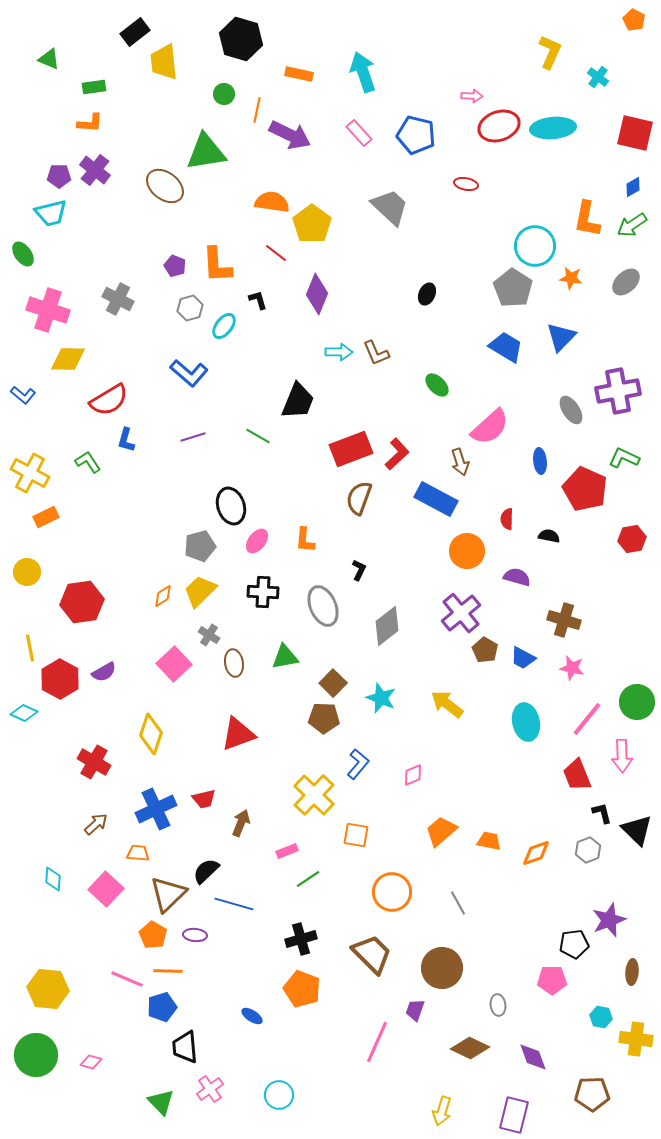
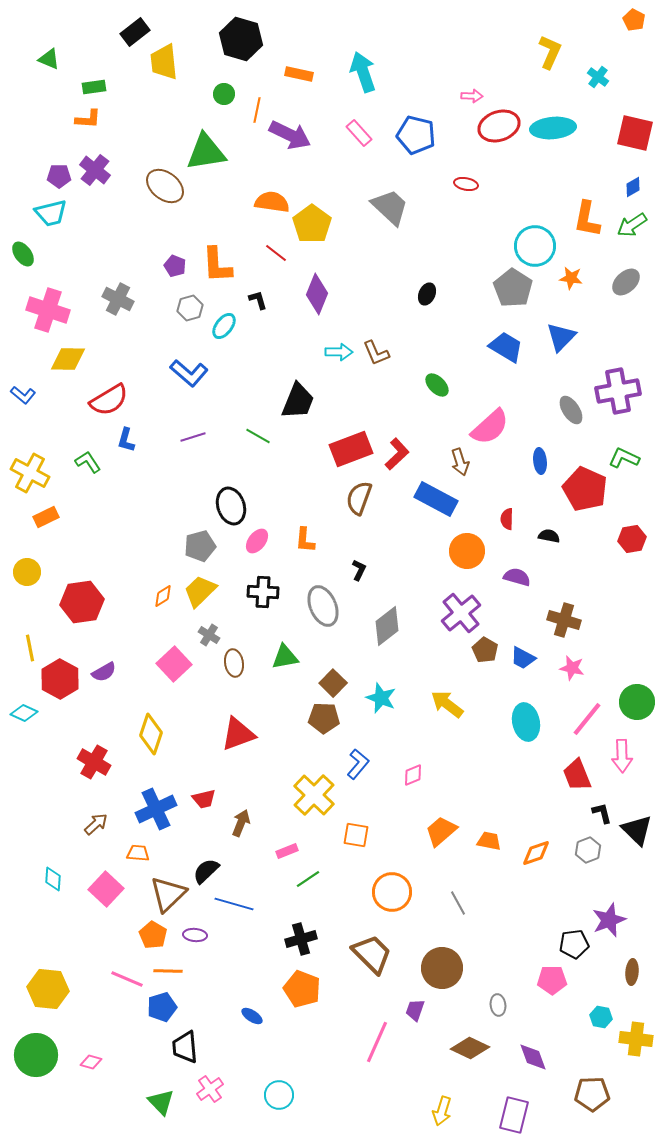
orange L-shape at (90, 123): moved 2 px left, 4 px up
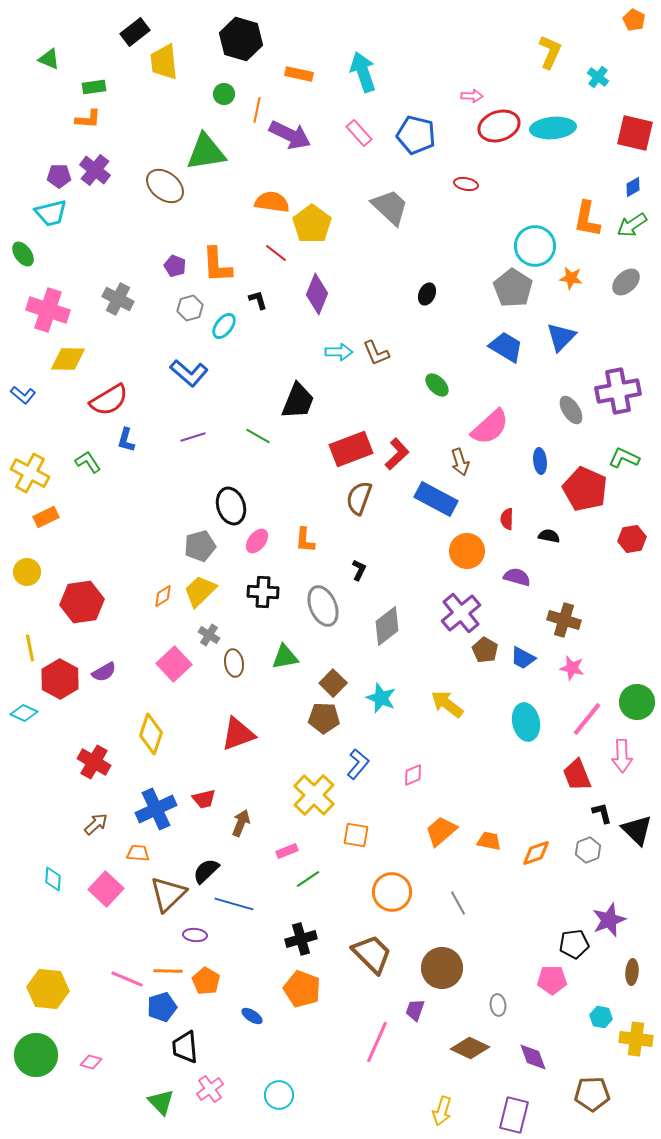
orange pentagon at (153, 935): moved 53 px right, 46 px down
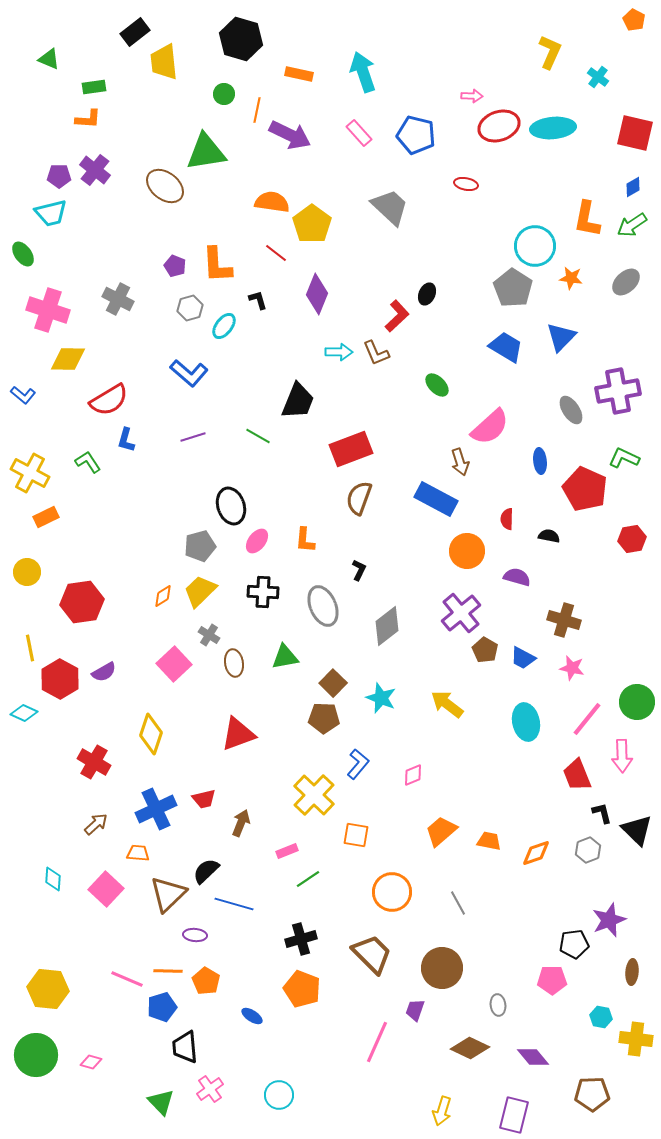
red L-shape at (397, 454): moved 138 px up
purple diamond at (533, 1057): rotated 20 degrees counterclockwise
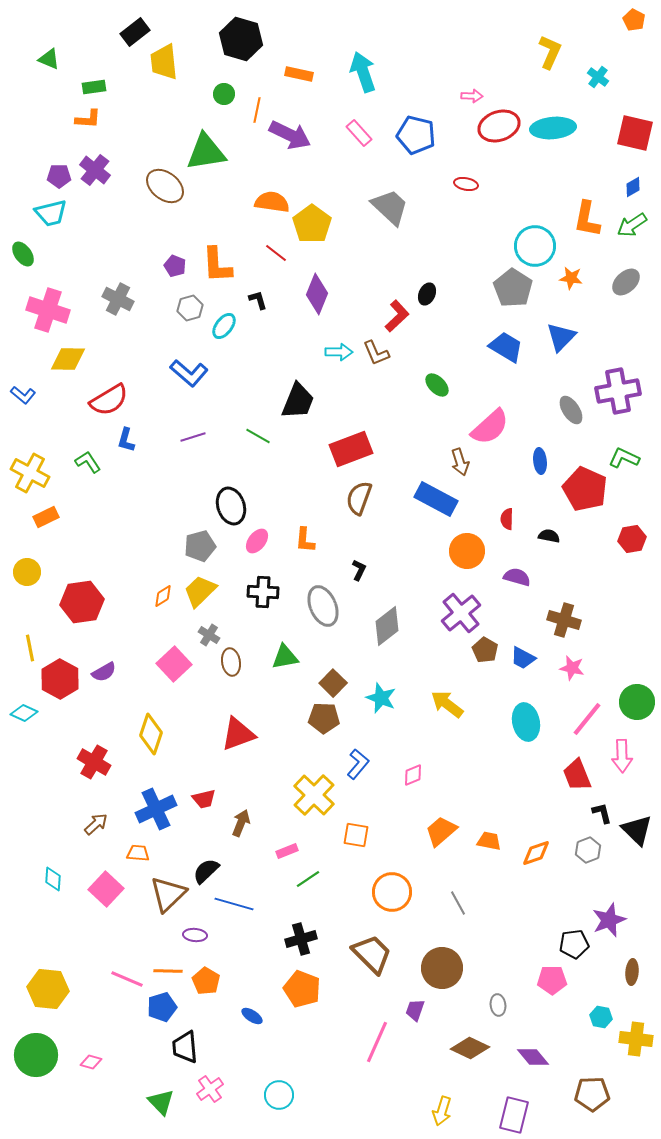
brown ellipse at (234, 663): moved 3 px left, 1 px up
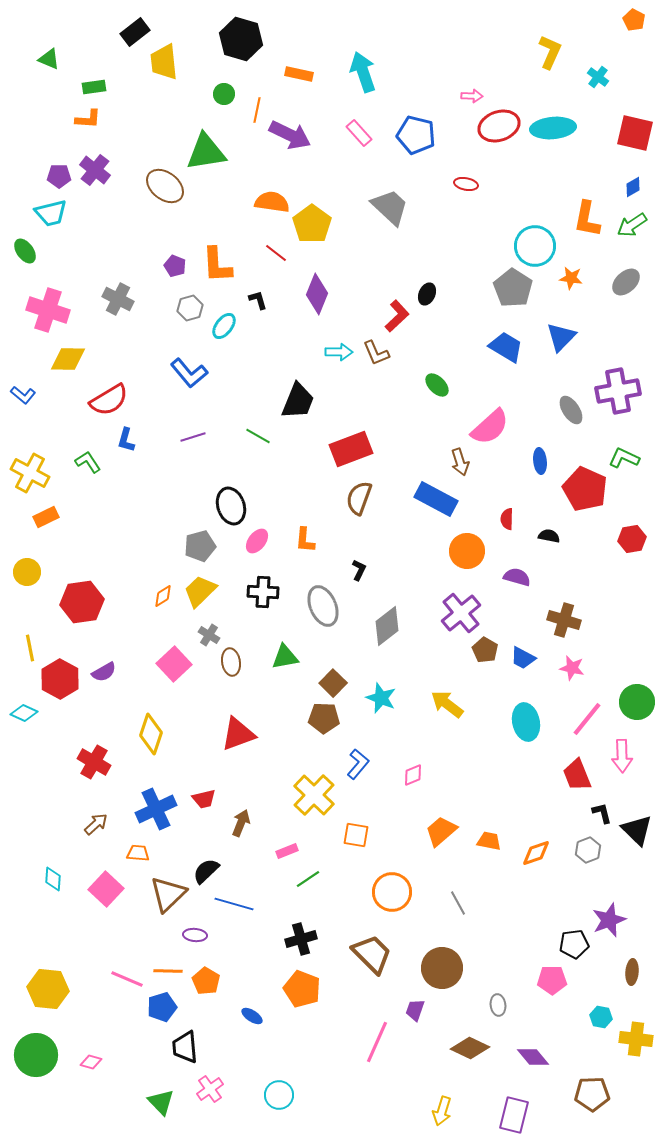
green ellipse at (23, 254): moved 2 px right, 3 px up
blue L-shape at (189, 373): rotated 9 degrees clockwise
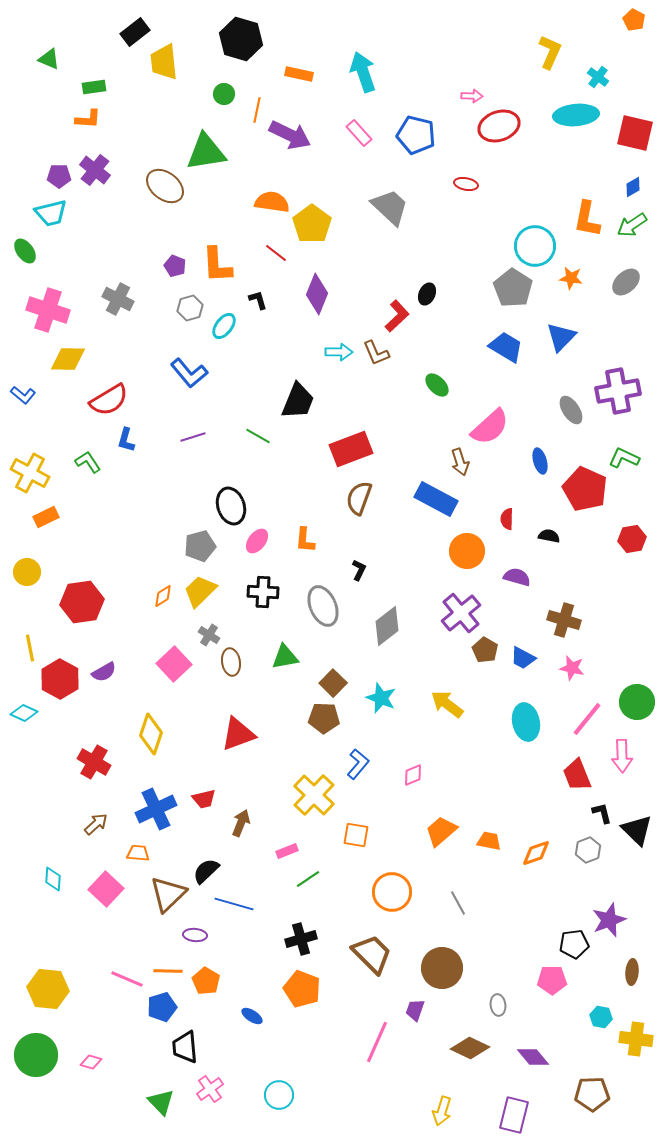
cyan ellipse at (553, 128): moved 23 px right, 13 px up
blue ellipse at (540, 461): rotated 10 degrees counterclockwise
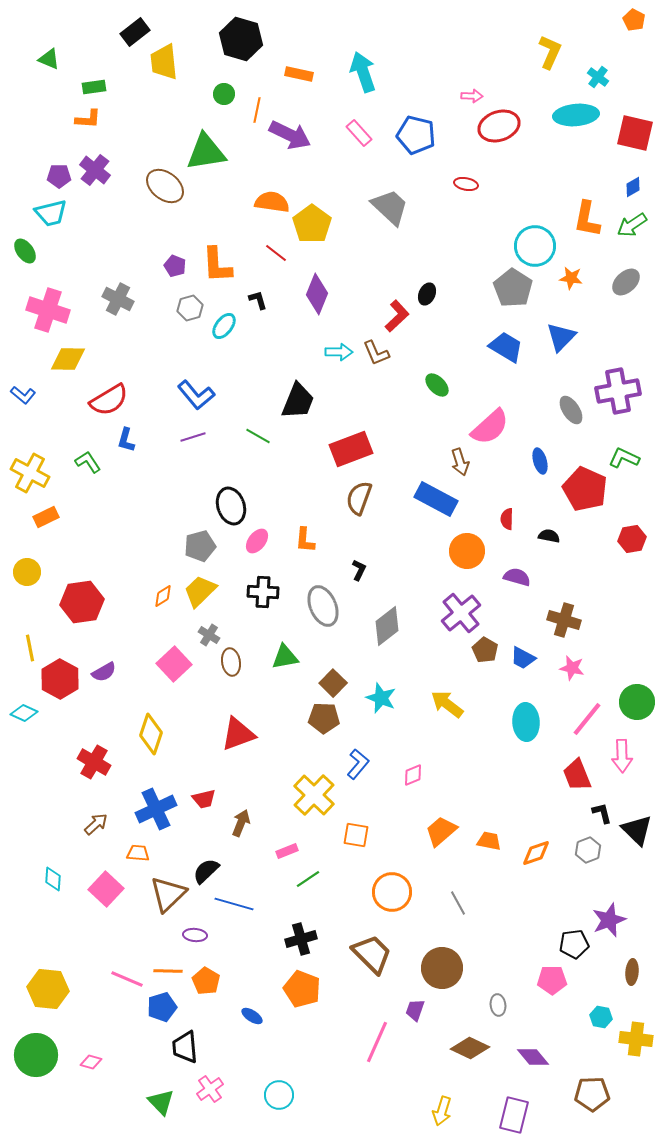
blue L-shape at (189, 373): moved 7 px right, 22 px down
cyan ellipse at (526, 722): rotated 9 degrees clockwise
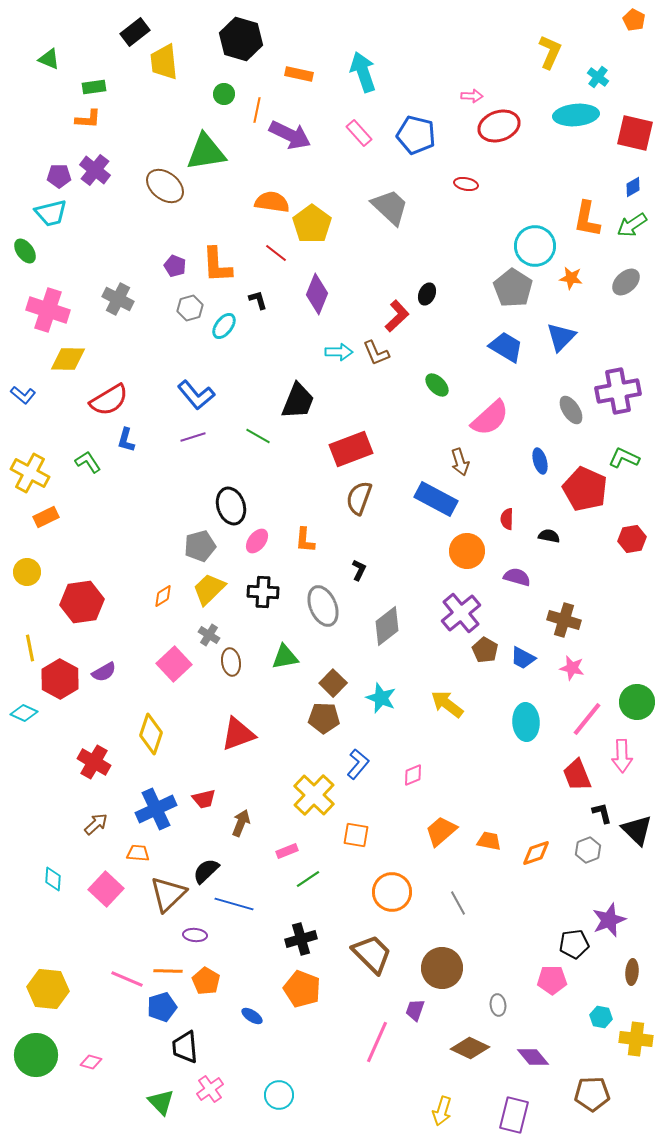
pink semicircle at (490, 427): moved 9 px up
yellow trapezoid at (200, 591): moved 9 px right, 2 px up
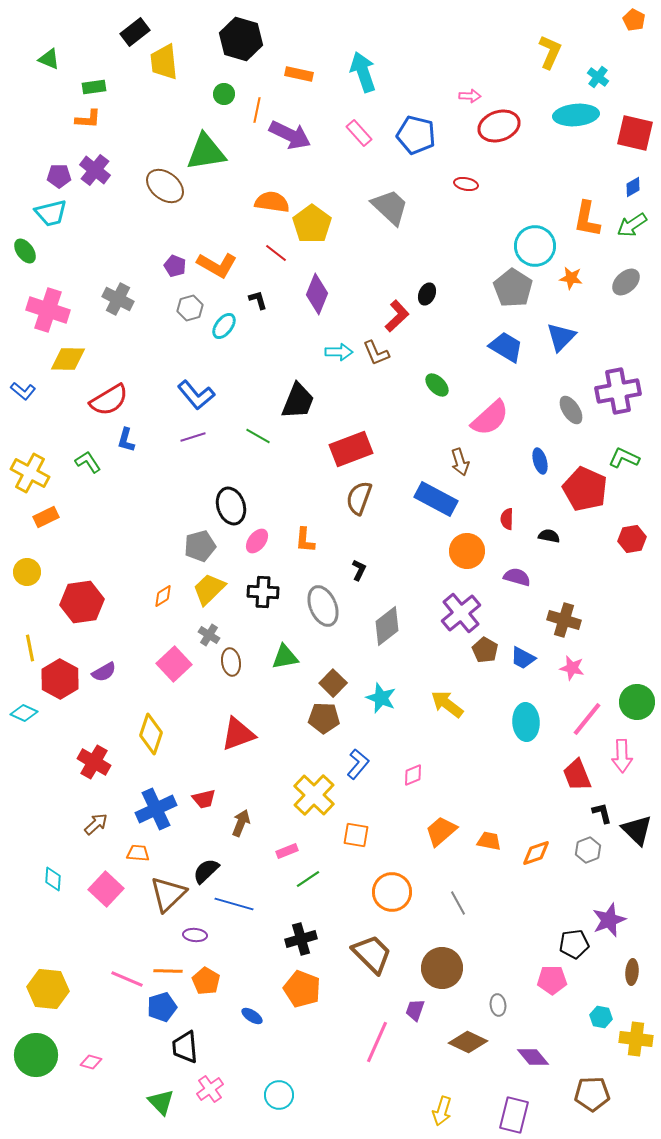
pink arrow at (472, 96): moved 2 px left
orange L-shape at (217, 265): rotated 57 degrees counterclockwise
blue L-shape at (23, 395): moved 4 px up
brown diamond at (470, 1048): moved 2 px left, 6 px up
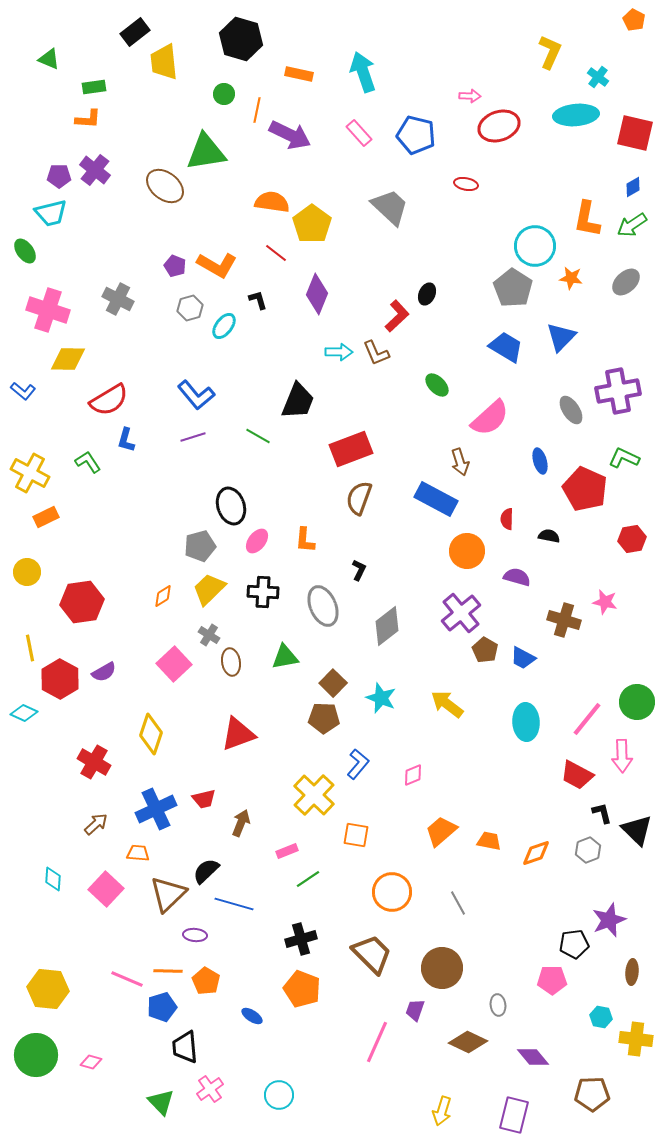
pink star at (572, 668): moved 33 px right, 66 px up
red trapezoid at (577, 775): rotated 40 degrees counterclockwise
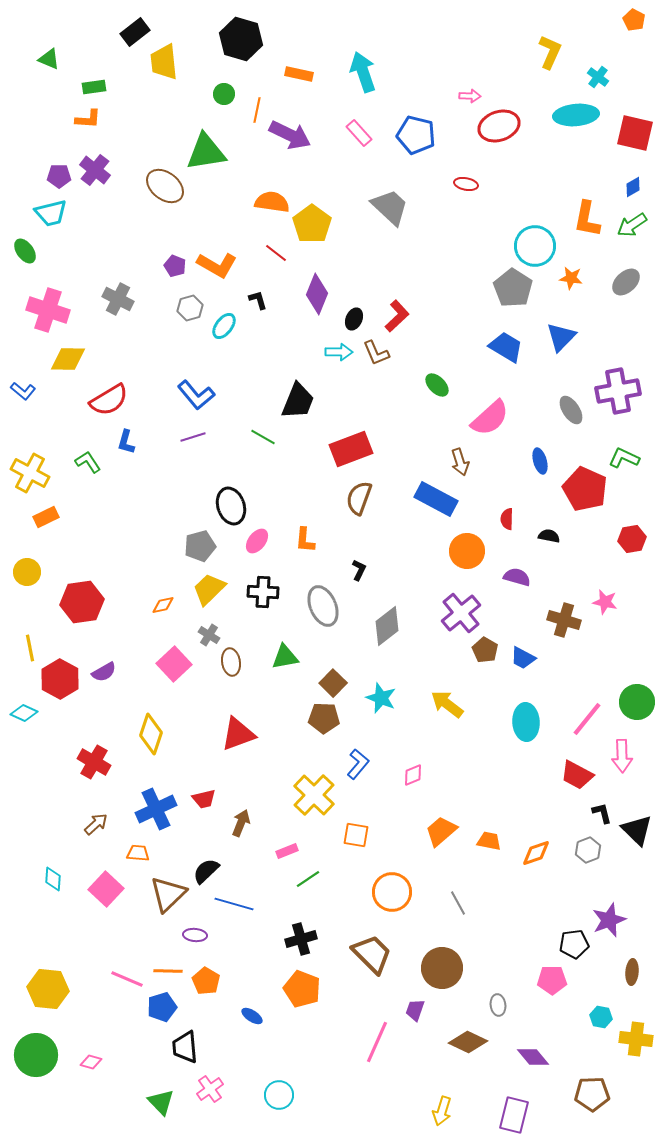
black ellipse at (427, 294): moved 73 px left, 25 px down
green line at (258, 436): moved 5 px right, 1 px down
blue L-shape at (126, 440): moved 2 px down
orange diamond at (163, 596): moved 9 px down; rotated 20 degrees clockwise
